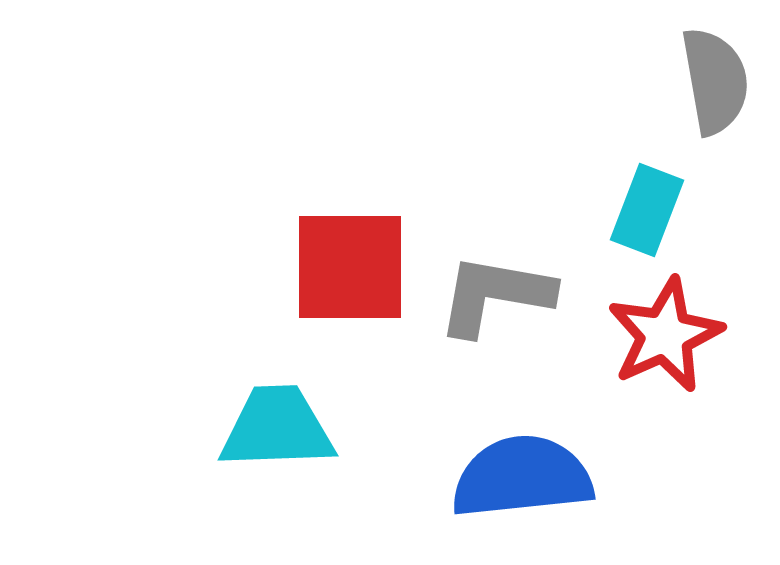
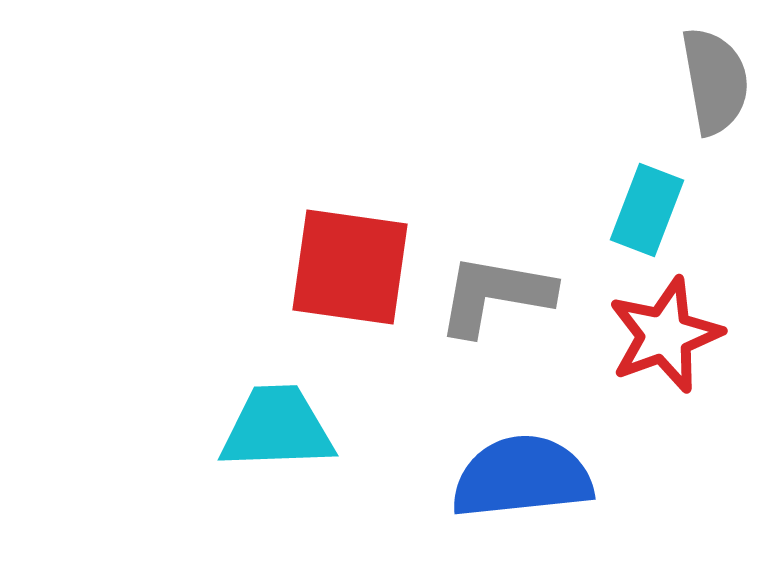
red square: rotated 8 degrees clockwise
red star: rotated 4 degrees clockwise
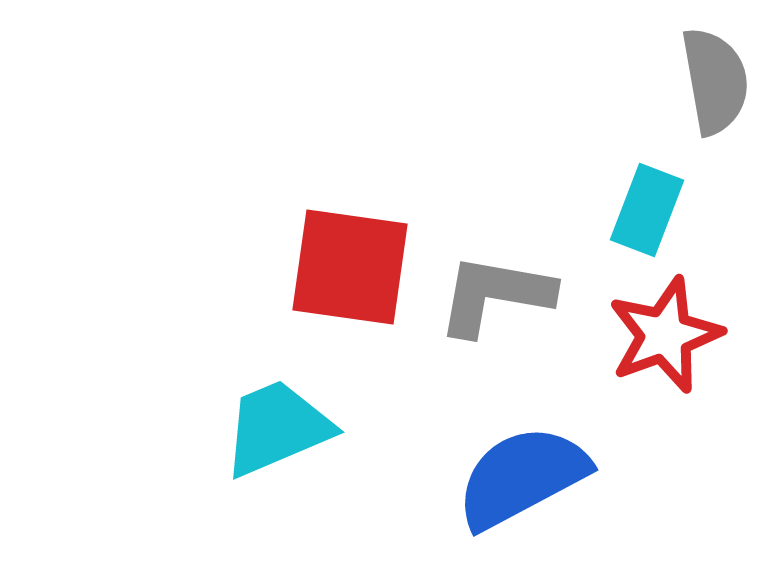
cyan trapezoid: rotated 21 degrees counterclockwise
blue semicircle: rotated 22 degrees counterclockwise
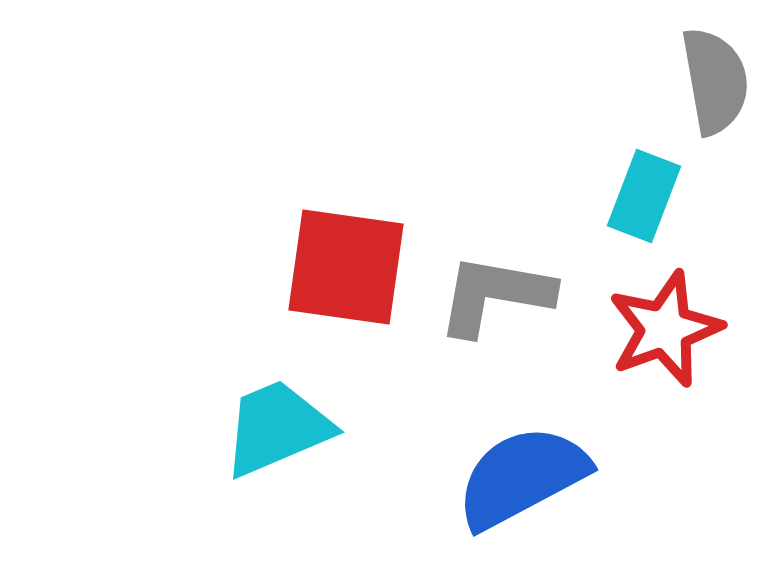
cyan rectangle: moved 3 px left, 14 px up
red square: moved 4 px left
red star: moved 6 px up
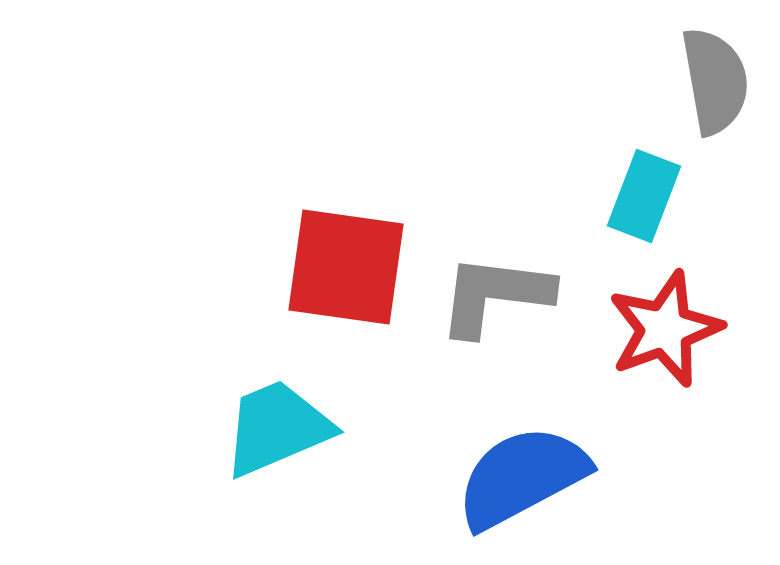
gray L-shape: rotated 3 degrees counterclockwise
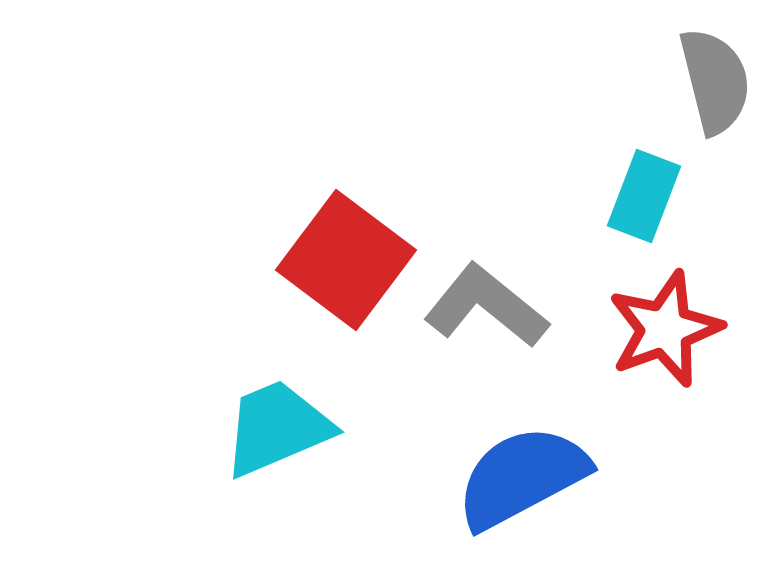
gray semicircle: rotated 4 degrees counterclockwise
red square: moved 7 px up; rotated 29 degrees clockwise
gray L-shape: moved 9 px left, 11 px down; rotated 32 degrees clockwise
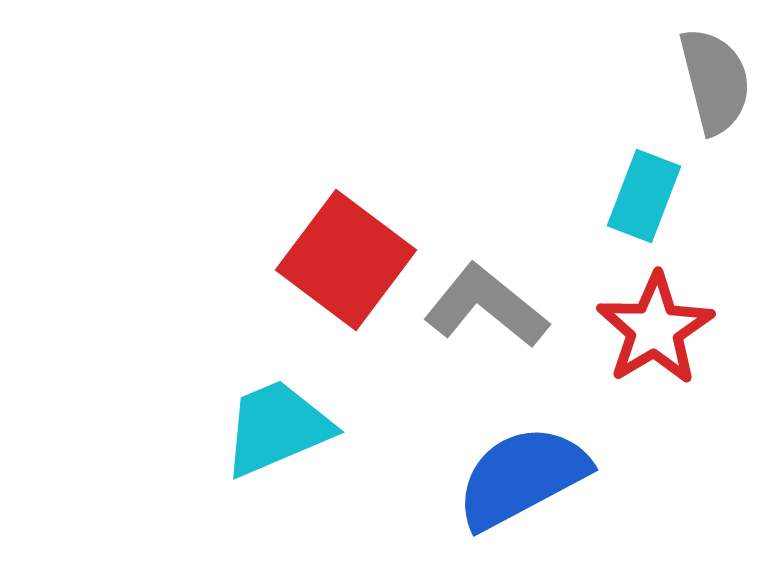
red star: moved 10 px left; rotated 11 degrees counterclockwise
